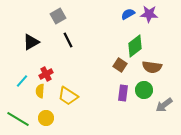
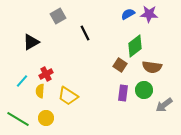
black line: moved 17 px right, 7 px up
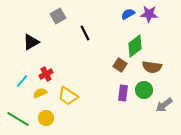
yellow semicircle: moved 2 px down; rotated 64 degrees clockwise
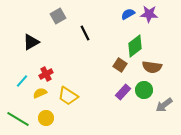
purple rectangle: moved 1 px up; rotated 35 degrees clockwise
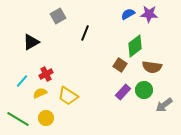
black line: rotated 49 degrees clockwise
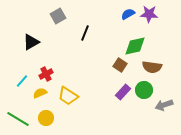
green diamond: rotated 25 degrees clockwise
gray arrow: rotated 18 degrees clockwise
